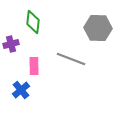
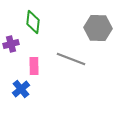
blue cross: moved 1 px up
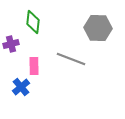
blue cross: moved 2 px up
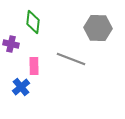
purple cross: rotated 28 degrees clockwise
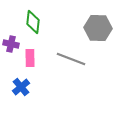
pink rectangle: moved 4 px left, 8 px up
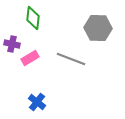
green diamond: moved 4 px up
purple cross: moved 1 px right
pink rectangle: rotated 60 degrees clockwise
blue cross: moved 16 px right, 15 px down; rotated 12 degrees counterclockwise
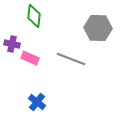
green diamond: moved 1 px right, 2 px up
pink rectangle: rotated 54 degrees clockwise
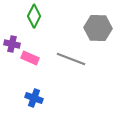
green diamond: rotated 20 degrees clockwise
blue cross: moved 3 px left, 4 px up; rotated 18 degrees counterclockwise
